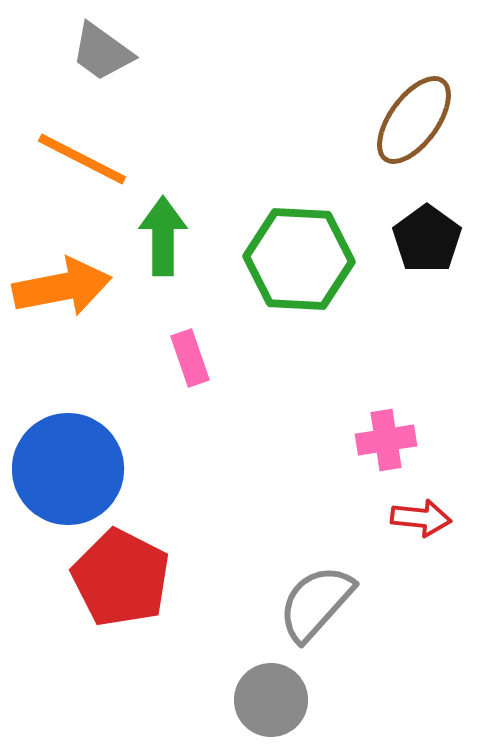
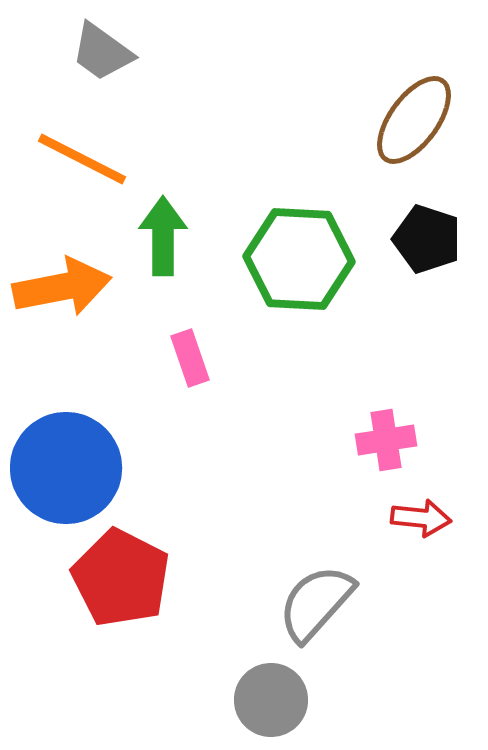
black pentagon: rotated 18 degrees counterclockwise
blue circle: moved 2 px left, 1 px up
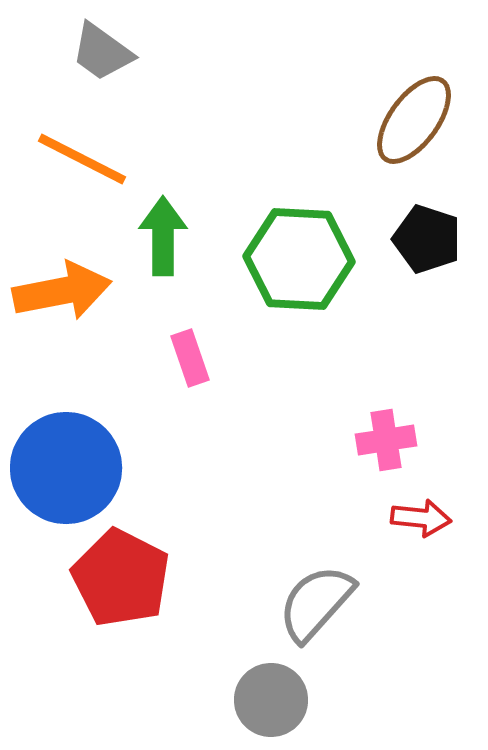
orange arrow: moved 4 px down
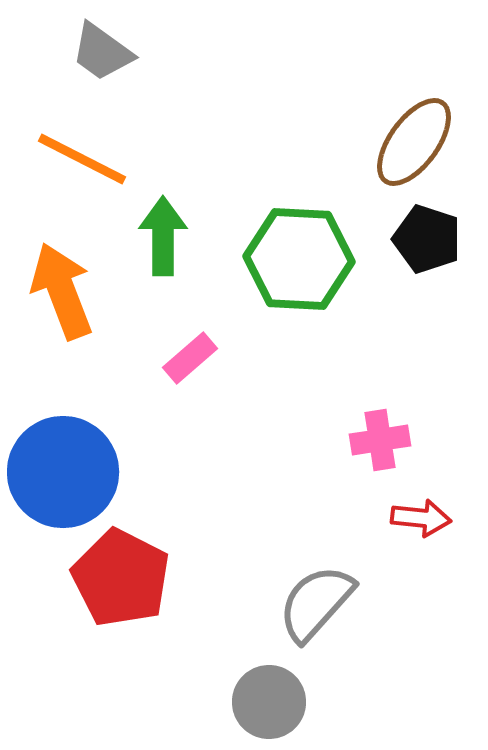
brown ellipse: moved 22 px down
orange arrow: rotated 100 degrees counterclockwise
pink rectangle: rotated 68 degrees clockwise
pink cross: moved 6 px left
blue circle: moved 3 px left, 4 px down
gray circle: moved 2 px left, 2 px down
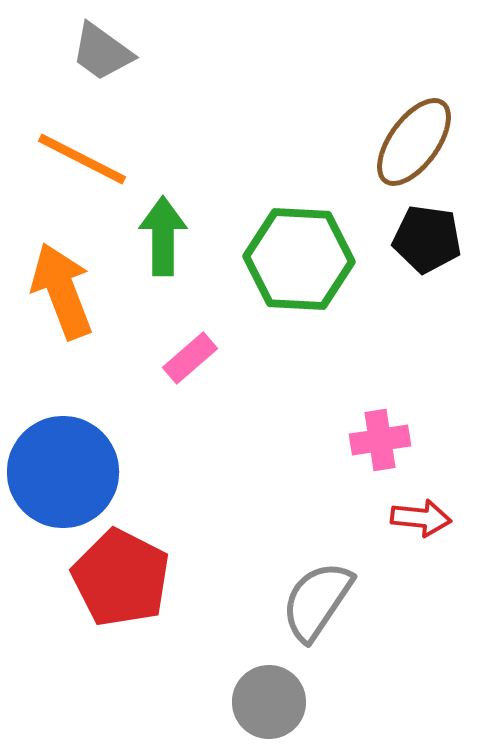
black pentagon: rotated 10 degrees counterclockwise
gray semicircle: moved 1 px right, 2 px up; rotated 8 degrees counterclockwise
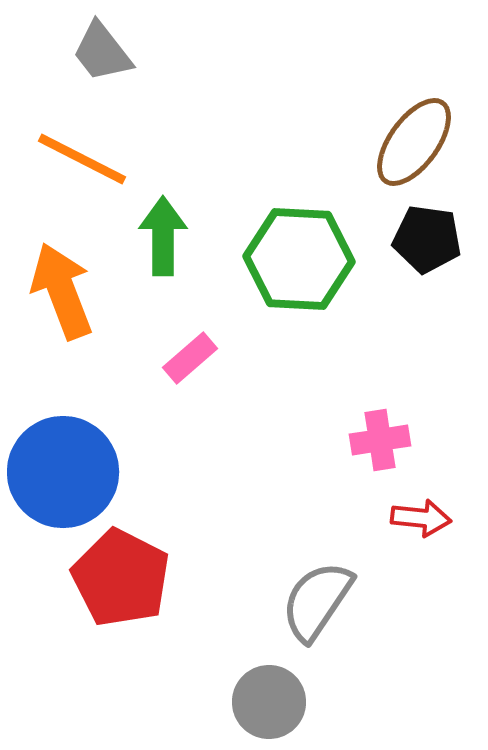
gray trapezoid: rotated 16 degrees clockwise
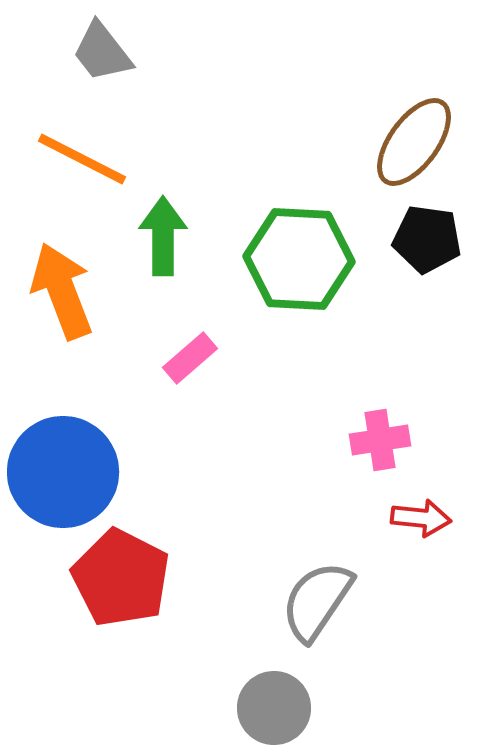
gray circle: moved 5 px right, 6 px down
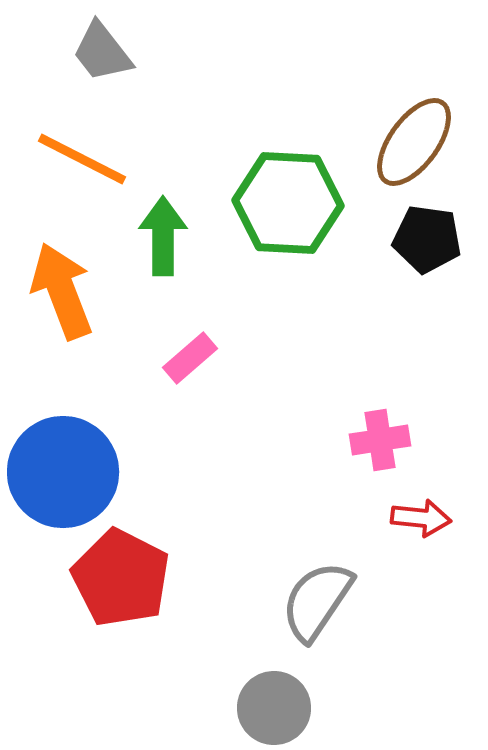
green hexagon: moved 11 px left, 56 px up
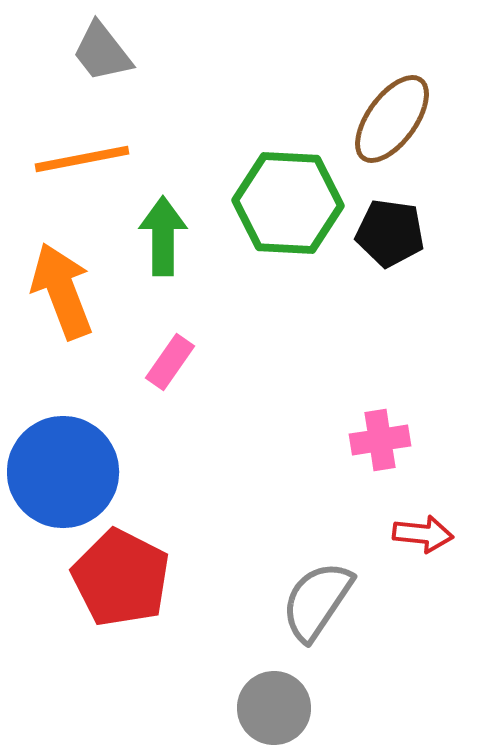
brown ellipse: moved 22 px left, 23 px up
orange line: rotated 38 degrees counterclockwise
black pentagon: moved 37 px left, 6 px up
pink rectangle: moved 20 px left, 4 px down; rotated 14 degrees counterclockwise
red arrow: moved 2 px right, 16 px down
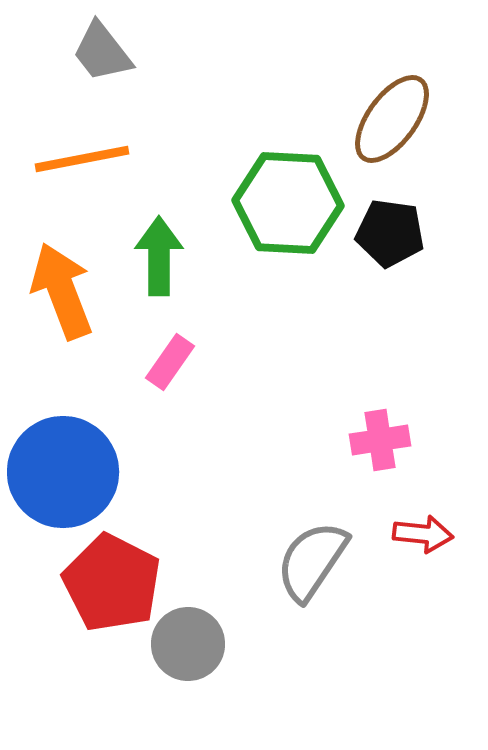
green arrow: moved 4 px left, 20 px down
red pentagon: moved 9 px left, 5 px down
gray semicircle: moved 5 px left, 40 px up
gray circle: moved 86 px left, 64 px up
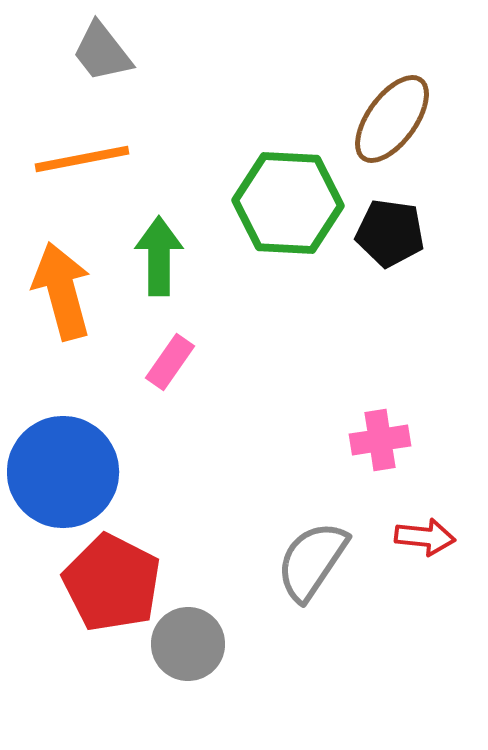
orange arrow: rotated 6 degrees clockwise
red arrow: moved 2 px right, 3 px down
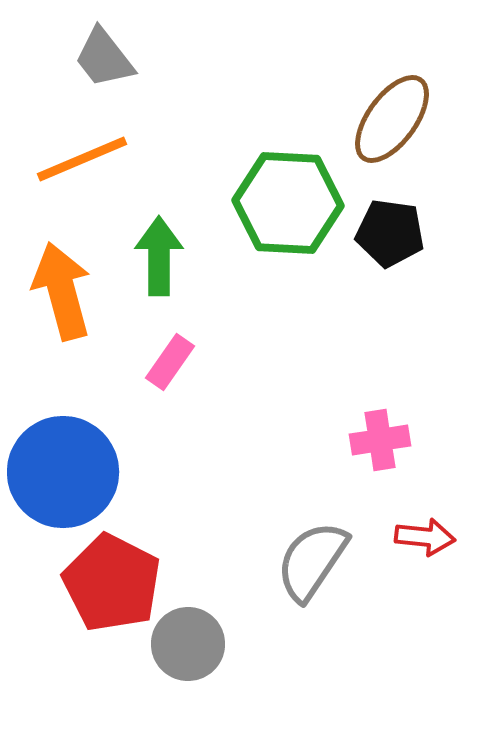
gray trapezoid: moved 2 px right, 6 px down
orange line: rotated 12 degrees counterclockwise
